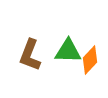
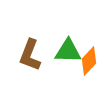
orange diamond: moved 1 px left, 1 px down
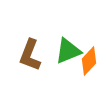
green triangle: rotated 24 degrees counterclockwise
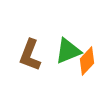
orange diamond: moved 2 px left
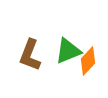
orange diamond: moved 1 px right
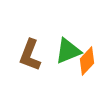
orange diamond: moved 1 px left
